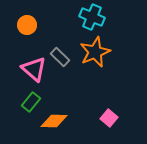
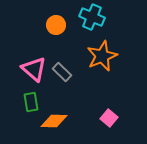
orange circle: moved 29 px right
orange star: moved 7 px right, 4 px down
gray rectangle: moved 2 px right, 15 px down
green rectangle: rotated 48 degrees counterclockwise
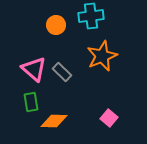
cyan cross: moved 1 px left, 1 px up; rotated 30 degrees counterclockwise
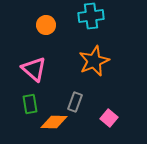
orange circle: moved 10 px left
orange star: moved 8 px left, 5 px down
gray rectangle: moved 13 px right, 30 px down; rotated 66 degrees clockwise
green rectangle: moved 1 px left, 2 px down
orange diamond: moved 1 px down
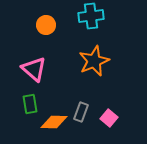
gray rectangle: moved 6 px right, 10 px down
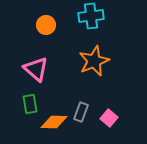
pink triangle: moved 2 px right
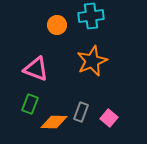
orange circle: moved 11 px right
orange star: moved 2 px left
pink triangle: rotated 20 degrees counterclockwise
green rectangle: rotated 30 degrees clockwise
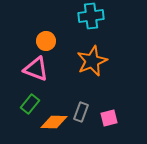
orange circle: moved 11 px left, 16 px down
green rectangle: rotated 18 degrees clockwise
pink square: rotated 36 degrees clockwise
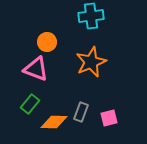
orange circle: moved 1 px right, 1 px down
orange star: moved 1 px left, 1 px down
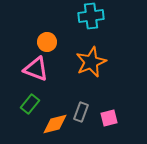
orange diamond: moved 1 px right, 2 px down; rotated 16 degrees counterclockwise
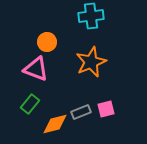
gray rectangle: rotated 48 degrees clockwise
pink square: moved 3 px left, 9 px up
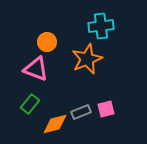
cyan cross: moved 10 px right, 10 px down
orange star: moved 4 px left, 3 px up
